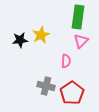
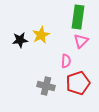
red pentagon: moved 6 px right, 10 px up; rotated 15 degrees clockwise
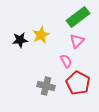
green rectangle: rotated 45 degrees clockwise
pink triangle: moved 4 px left
pink semicircle: rotated 32 degrees counterclockwise
red pentagon: rotated 25 degrees counterclockwise
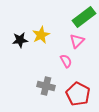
green rectangle: moved 6 px right
red pentagon: moved 11 px down
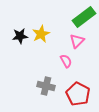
yellow star: moved 1 px up
black star: moved 4 px up
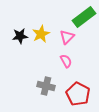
pink triangle: moved 10 px left, 4 px up
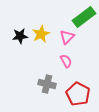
gray cross: moved 1 px right, 2 px up
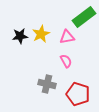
pink triangle: rotated 35 degrees clockwise
red pentagon: rotated 10 degrees counterclockwise
